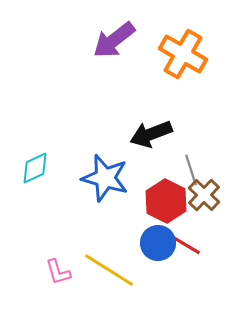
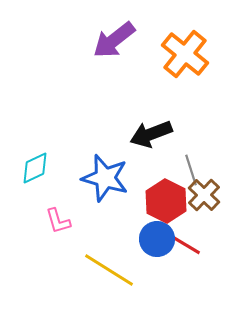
orange cross: moved 2 px right; rotated 9 degrees clockwise
blue circle: moved 1 px left, 4 px up
pink L-shape: moved 51 px up
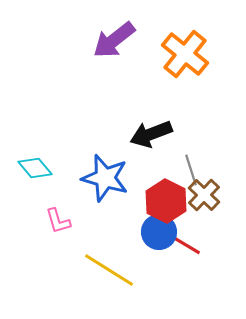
cyan diamond: rotated 76 degrees clockwise
blue circle: moved 2 px right, 7 px up
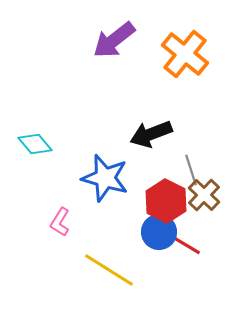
cyan diamond: moved 24 px up
pink L-shape: moved 2 px right, 1 px down; rotated 48 degrees clockwise
